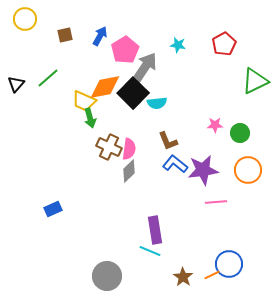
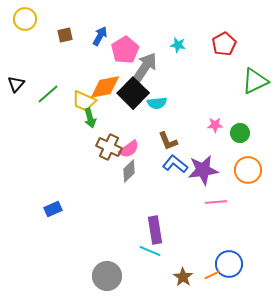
green line: moved 16 px down
pink semicircle: rotated 45 degrees clockwise
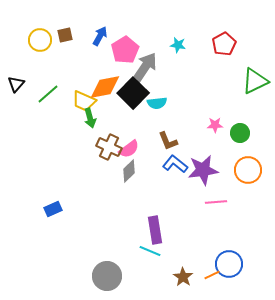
yellow circle: moved 15 px right, 21 px down
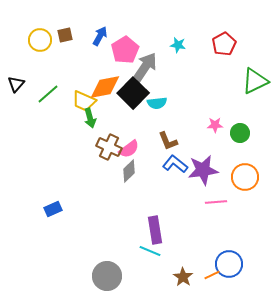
orange circle: moved 3 px left, 7 px down
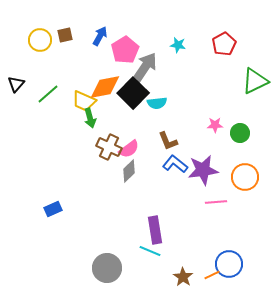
gray circle: moved 8 px up
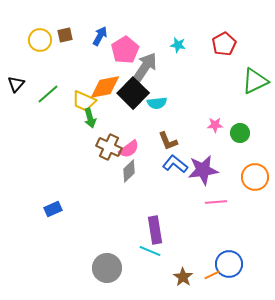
orange circle: moved 10 px right
